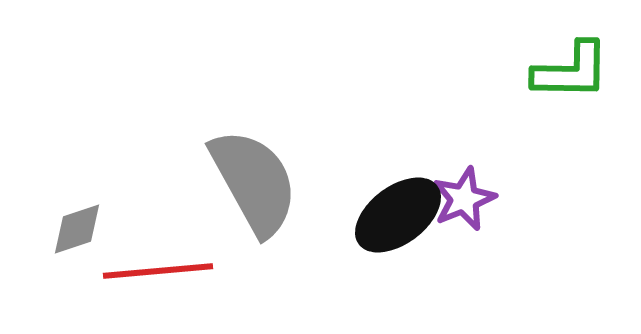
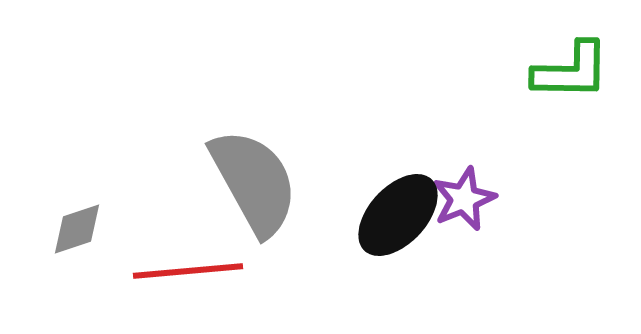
black ellipse: rotated 10 degrees counterclockwise
red line: moved 30 px right
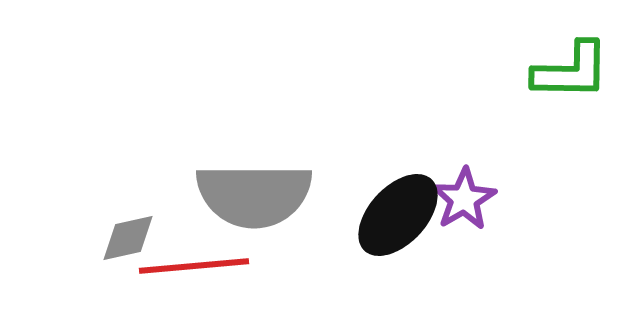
gray semicircle: moved 13 px down; rotated 119 degrees clockwise
purple star: rotated 8 degrees counterclockwise
gray diamond: moved 51 px right, 9 px down; rotated 6 degrees clockwise
red line: moved 6 px right, 5 px up
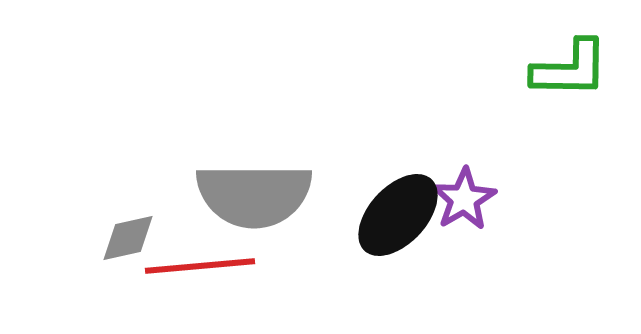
green L-shape: moved 1 px left, 2 px up
red line: moved 6 px right
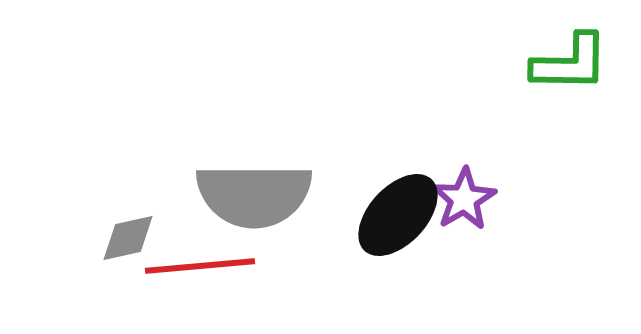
green L-shape: moved 6 px up
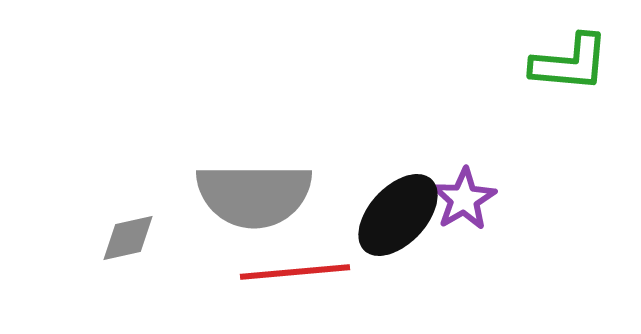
green L-shape: rotated 4 degrees clockwise
red line: moved 95 px right, 6 px down
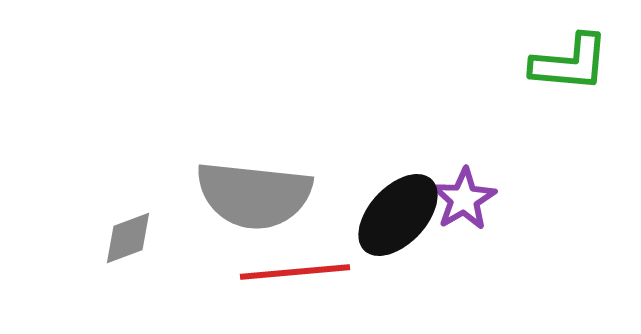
gray semicircle: rotated 6 degrees clockwise
gray diamond: rotated 8 degrees counterclockwise
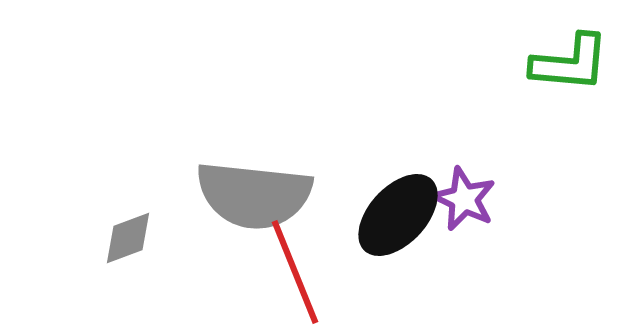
purple star: rotated 16 degrees counterclockwise
red line: rotated 73 degrees clockwise
